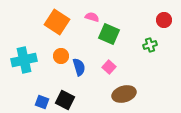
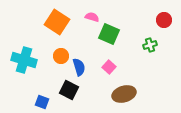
cyan cross: rotated 30 degrees clockwise
black square: moved 4 px right, 10 px up
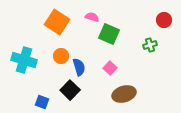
pink square: moved 1 px right, 1 px down
black square: moved 1 px right; rotated 18 degrees clockwise
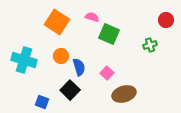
red circle: moved 2 px right
pink square: moved 3 px left, 5 px down
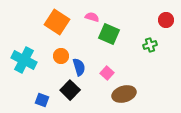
cyan cross: rotated 10 degrees clockwise
blue square: moved 2 px up
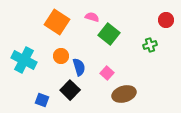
green square: rotated 15 degrees clockwise
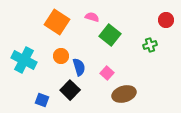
green square: moved 1 px right, 1 px down
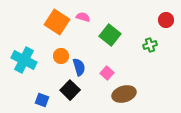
pink semicircle: moved 9 px left
